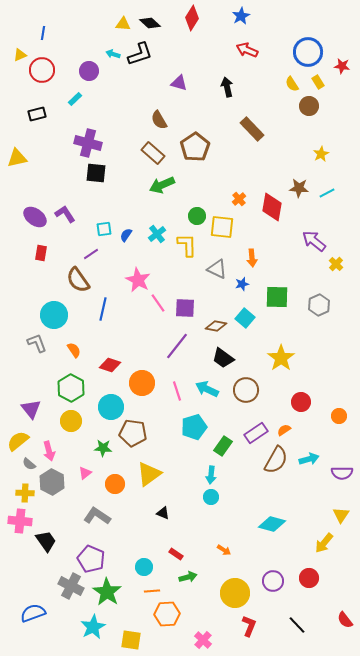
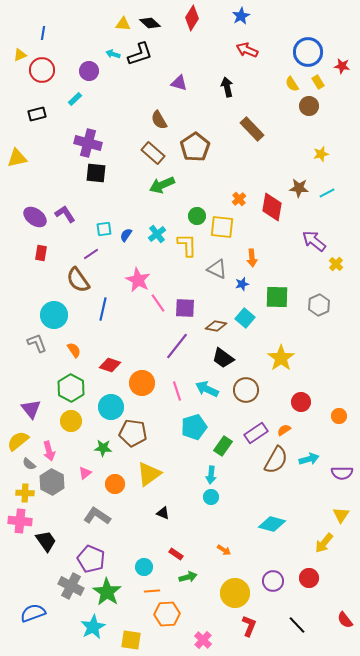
yellow star at (321, 154): rotated 14 degrees clockwise
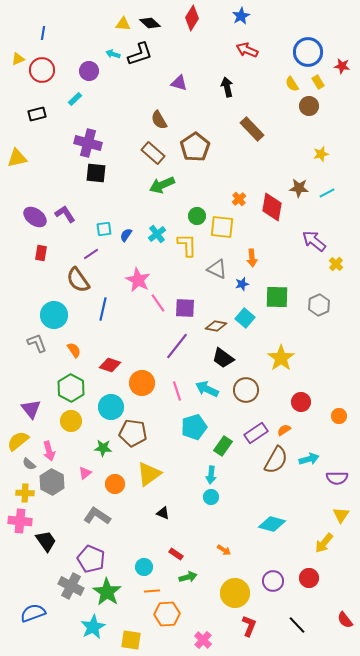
yellow triangle at (20, 55): moved 2 px left, 4 px down
purple semicircle at (342, 473): moved 5 px left, 5 px down
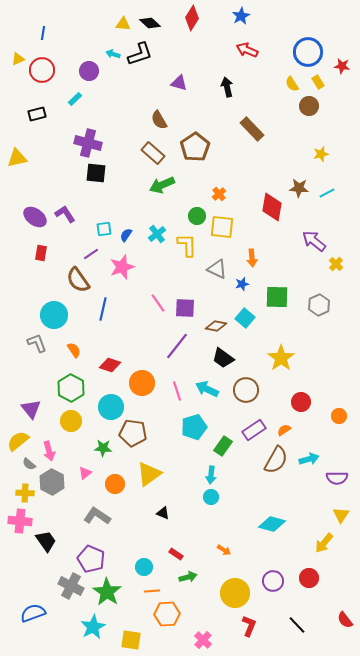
orange cross at (239, 199): moved 20 px left, 5 px up
pink star at (138, 280): moved 16 px left, 13 px up; rotated 25 degrees clockwise
purple rectangle at (256, 433): moved 2 px left, 3 px up
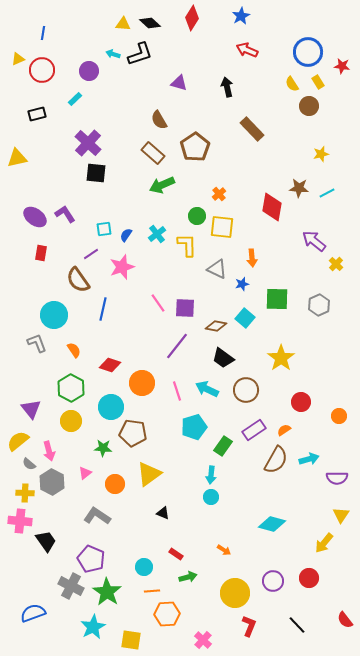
purple cross at (88, 143): rotated 28 degrees clockwise
green square at (277, 297): moved 2 px down
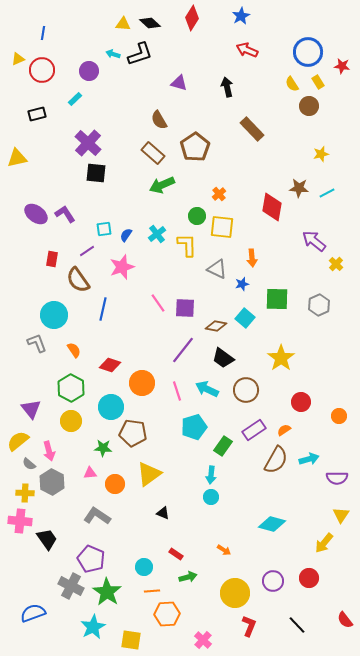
purple ellipse at (35, 217): moved 1 px right, 3 px up
red rectangle at (41, 253): moved 11 px right, 6 px down
purple line at (91, 254): moved 4 px left, 3 px up
purple line at (177, 346): moved 6 px right, 4 px down
pink triangle at (85, 473): moved 5 px right; rotated 32 degrees clockwise
black trapezoid at (46, 541): moved 1 px right, 2 px up
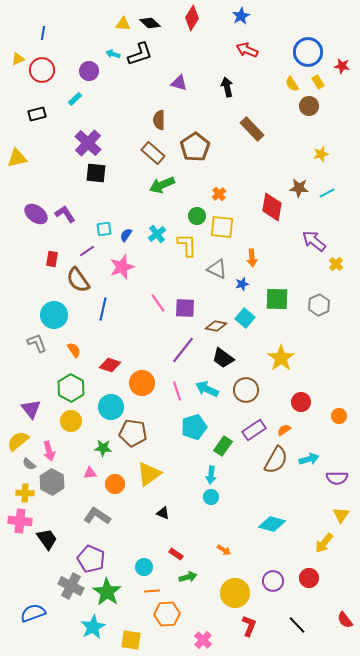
brown semicircle at (159, 120): rotated 30 degrees clockwise
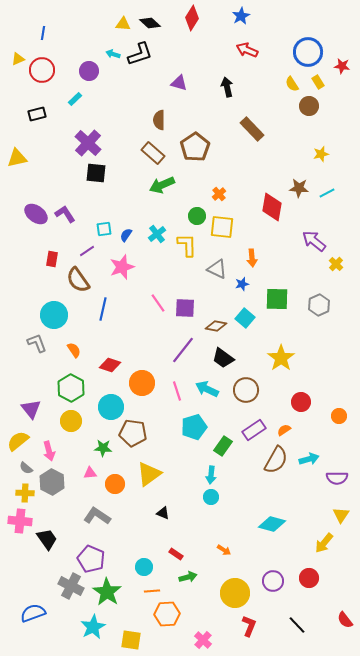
gray semicircle at (29, 464): moved 3 px left, 4 px down
